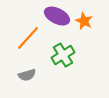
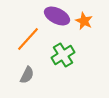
orange line: moved 1 px down
gray semicircle: rotated 48 degrees counterclockwise
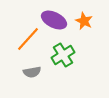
purple ellipse: moved 3 px left, 4 px down
gray semicircle: moved 5 px right, 3 px up; rotated 54 degrees clockwise
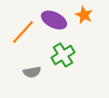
orange star: moved 6 px up
orange line: moved 5 px left, 7 px up
